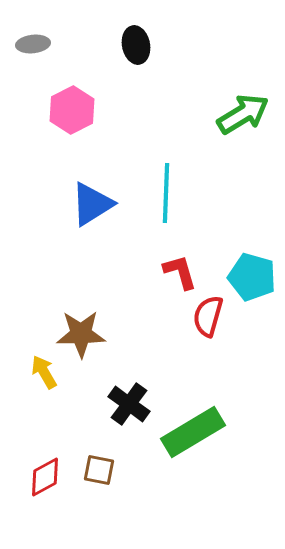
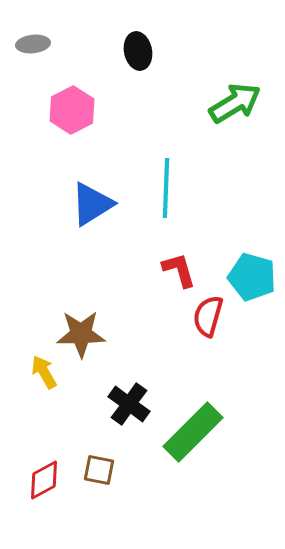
black ellipse: moved 2 px right, 6 px down
green arrow: moved 8 px left, 11 px up
cyan line: moved 5 px up
red L-shape: moved 1 px left, 2 px up
green rectangle: rotated 14 degrees counterclockwise
red diamond: moved 1 px left, 3 px down
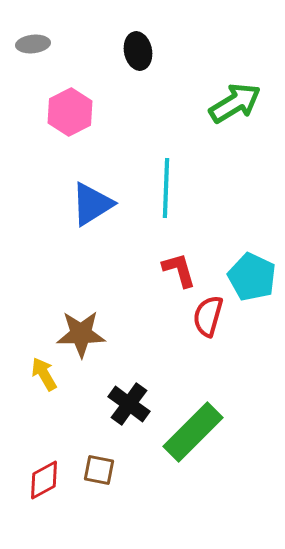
pink hexagon: moved 2 px left, 2 px down
cyan pentagon: rotated 9 degrees clockwise
yellow arrow: moved 2 px down
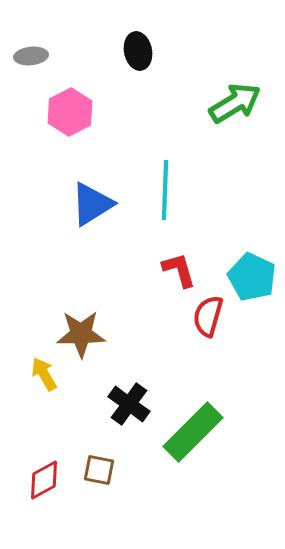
gray ellipse: moved 2 px left, 12 px down
cyan line: moved 1 px left, 2 px down
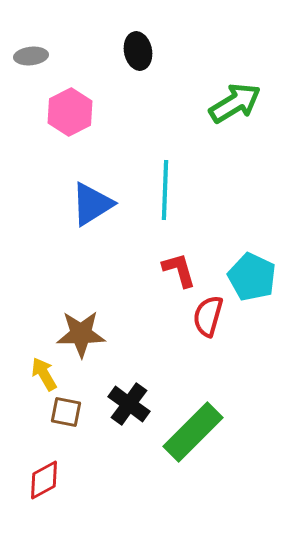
brown square: moved 33 px left, 58 px up
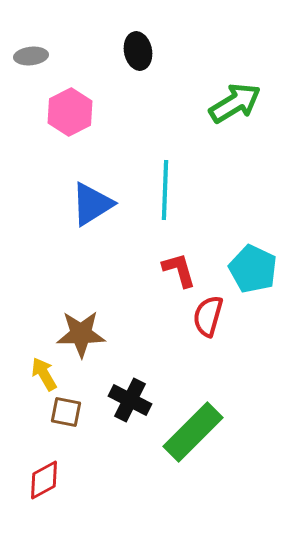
cyan pentagon: moved 1 px right, 8 px up
black cross: moved 1 px right, 4 px up; rotated 9 degrees counterclockwise
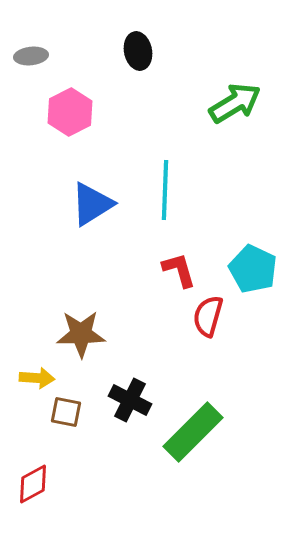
yellow arrow: moved 7 px left, 4 px down; rotated 124 degrees clockwise
red diamond: moved 11 px left, 4 px down
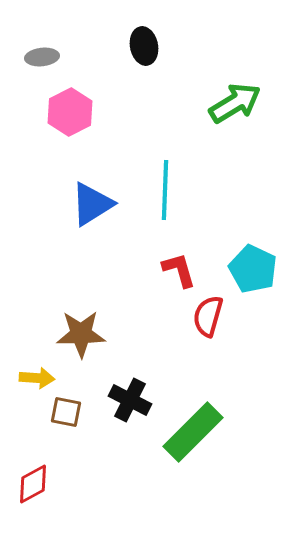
black ellipse: moved 6 px right, 5 px up
gray ellipse: moved 11 px right, 1 px down
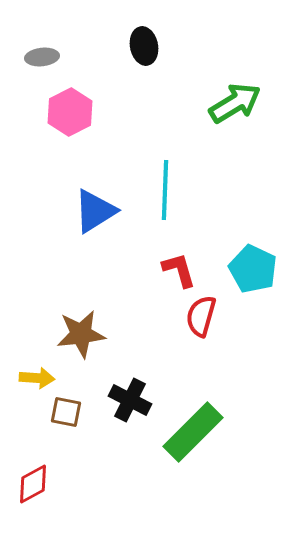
blue triangle: moved 3 px right, 7 px down
red semicircle: moved 7 px left
brown star: rotated 6 degrees counterclockwise
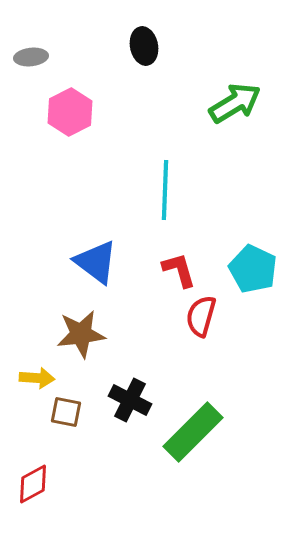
gray ellipse: moved 11 px left
blue triangle: moved 1 px right, 51 px down; rotated 51 degrees counterclockwise
